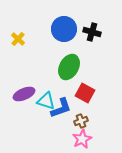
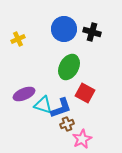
yellow cross: rotated 24 degrees clockwise
cyan triangle: moved 3 px left, 4 px down
brown cross: moved 14 px left, 3 px down
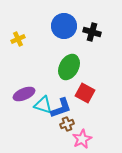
blue circle: moved 3 px up
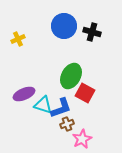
green ellipse: moved 2 px right, 9 px down
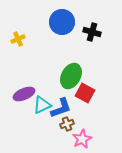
blue circle: moved 2 px left, 4 px up
cyan triangle: moved 1 px left; rotated 42 degrees counterclockwise
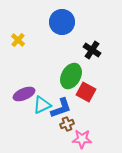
black cross: moved 18 px down; rotated 18 degrees clockwise
yellow cross: moved 1 px down; rotated 24 degrees counterclockwise
red square: moved 1 px right, 1 px up
pink star: rotated 30 degrees clockwise
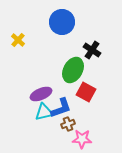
green ellipse: moved 2 px right, 6 px up
purple ellipse: moved 17 px right
cyan triangle: moved 2 px right, 7 px down; rotated 12 degrees clockwise
brown cross: moved 1 px right
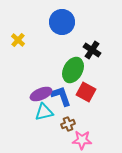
blue L-shape: moved 12 px up; rotated 90 degrees counterclockwise
pink star: moved 1 px down
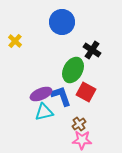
yellow cross: moved 3 px left, 1 px down
brown cross: moved 11 px right; rotated 16 degrees counterclockwise
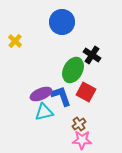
black cross: moved 5 px down
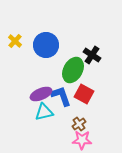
blue circle: moved 16 px left, 23 px down
red square: moved 2 px left, 2 px down
